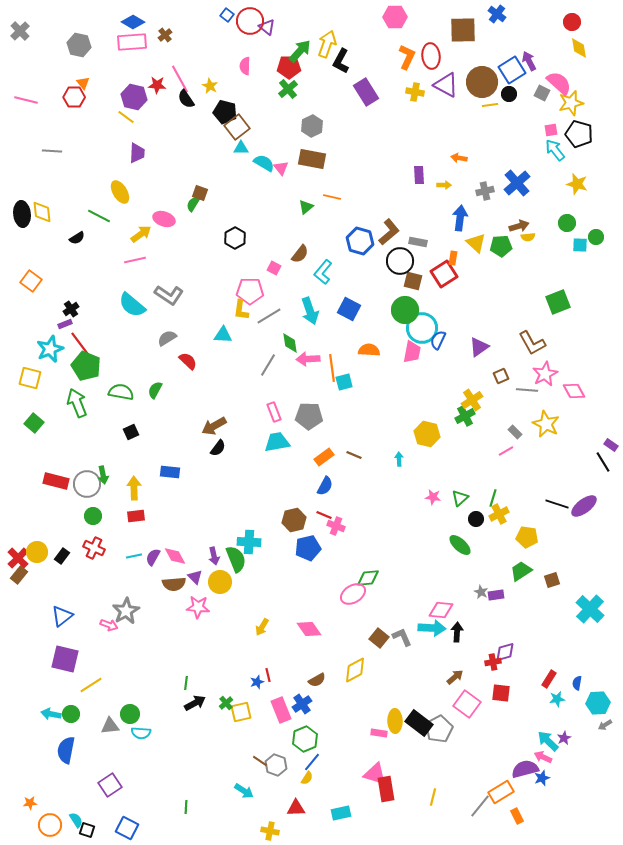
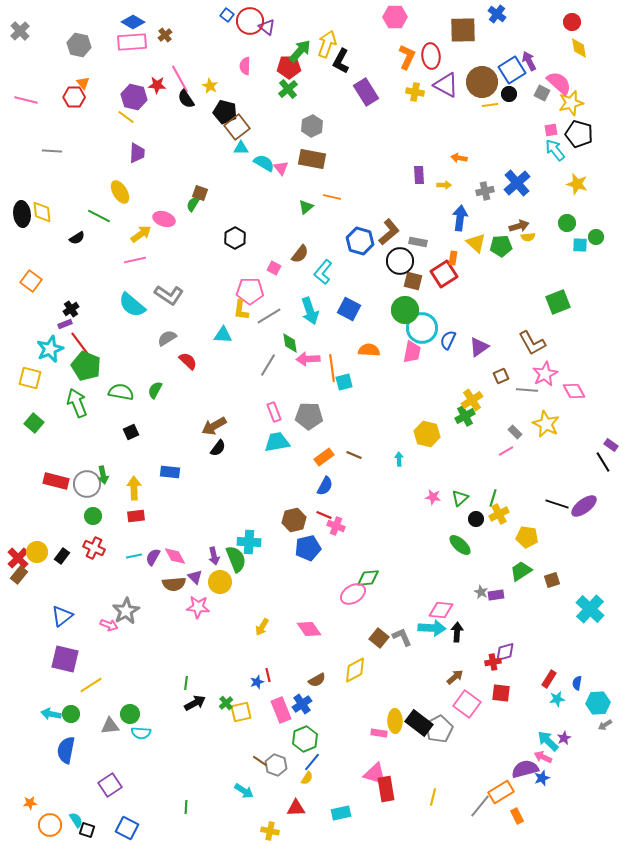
blue semicircle at (438, 340): moved 10 px right
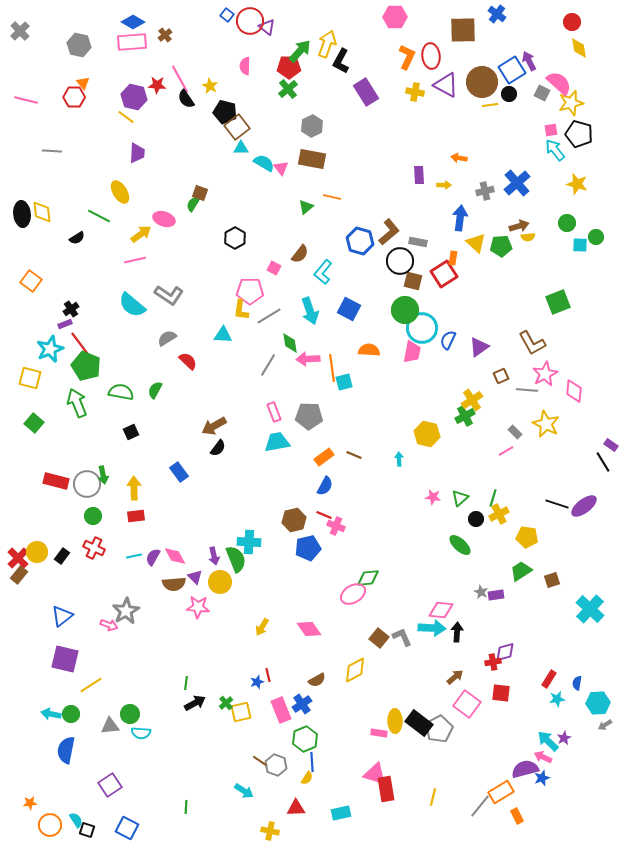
pink diamond at (574, 391): rotated 35 degrees clockwise
blue rectangle at (170, 472): moved 9 px right; rotated 48 degrees clockwise
blue line at (312, 762): rotated 42 degrees counterclockwise
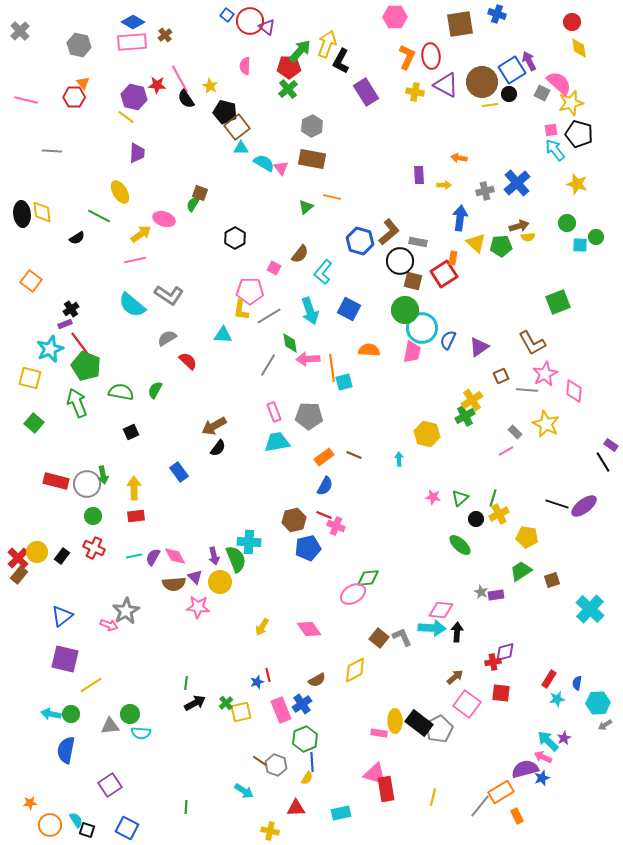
blue cross at (497, 14): rotated 18 degrees counterclockwise
brown square at (463, 30): moved 3 px left, 6 px up; rotated 8 degrees counterclockwise
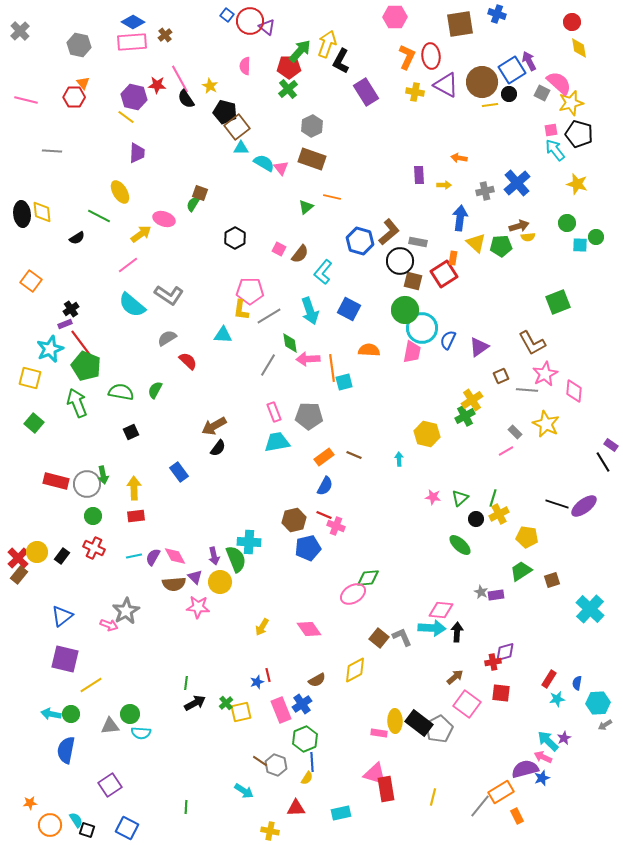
brown rectangle at (312, 159): rotated 8 degrees clockwise
pink line at (135, 260): moved 7 px left, 5 px down; rotated 25 degrees counterclockwise
pink square at (274, 268): moved 5 px right, 19 px up
red line at (81, 345): moved 2 px up
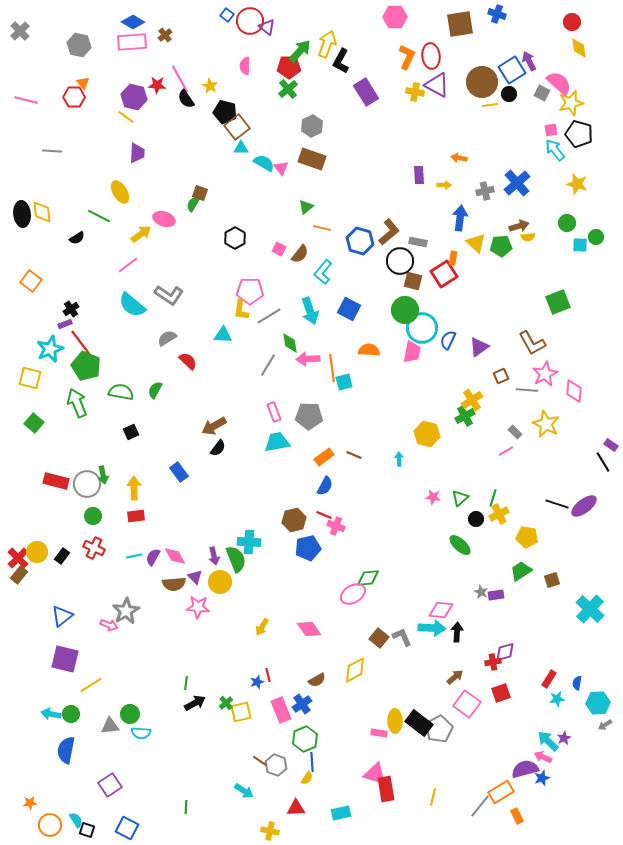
purple triangle at (446, 85): moved 9 px left
orange line at (332, 197): moved 10 px left, 31 px down
red square at (501, 693): rotated 24 degrees counterclockwise
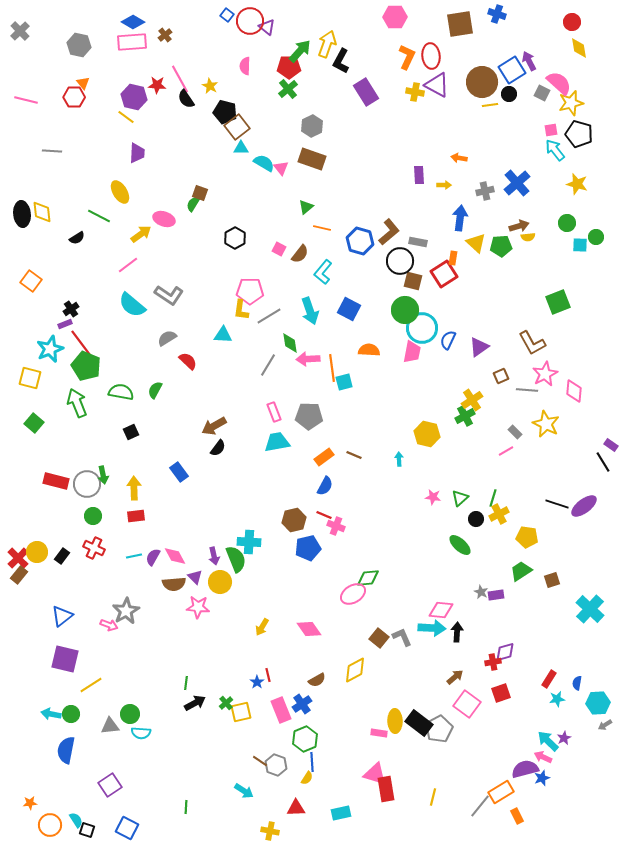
blue star at (257, 682): rotated 16 degrees counterclockwise
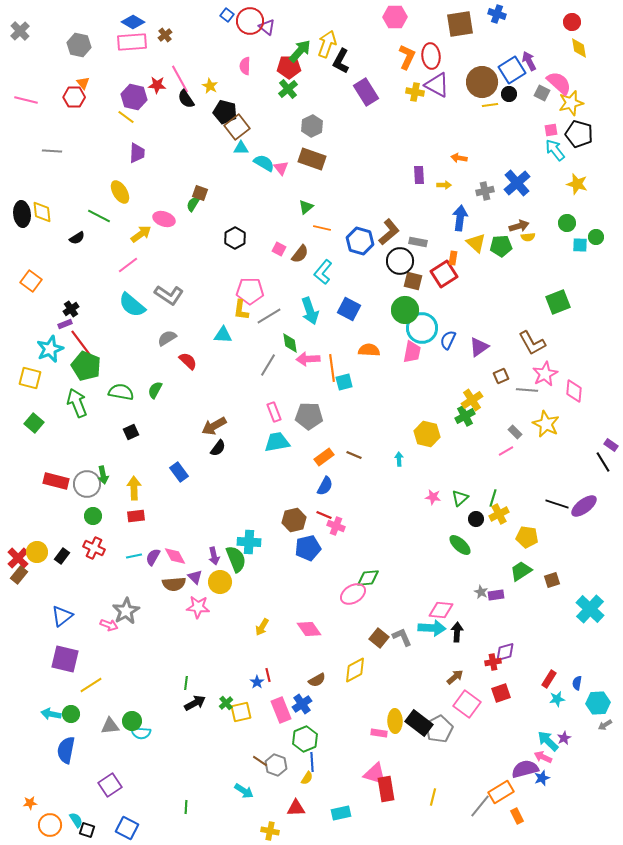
green circle at (130, 714): moved 2 px right, 7 px down
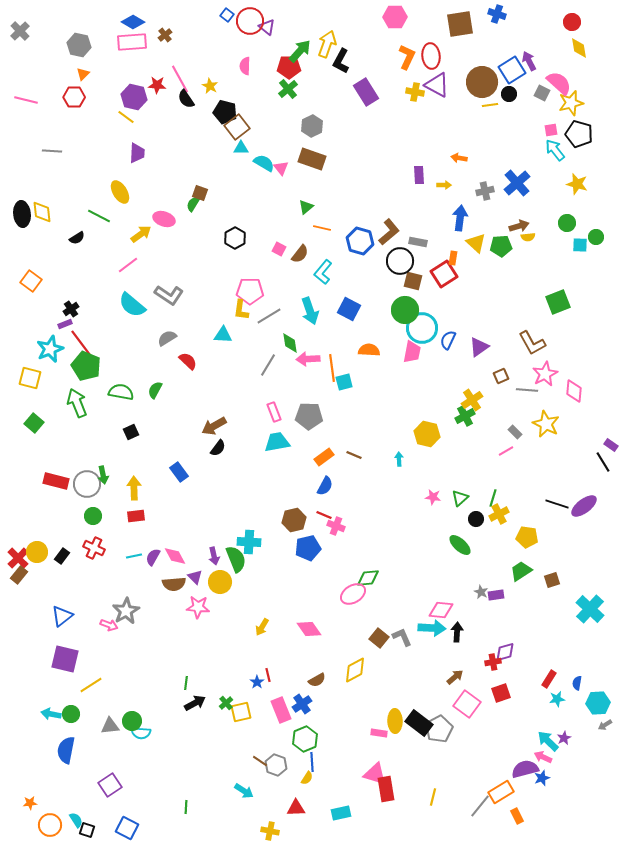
orange triangle at (83, 83): moved 9 px up; rotated 24 degrees clockwise
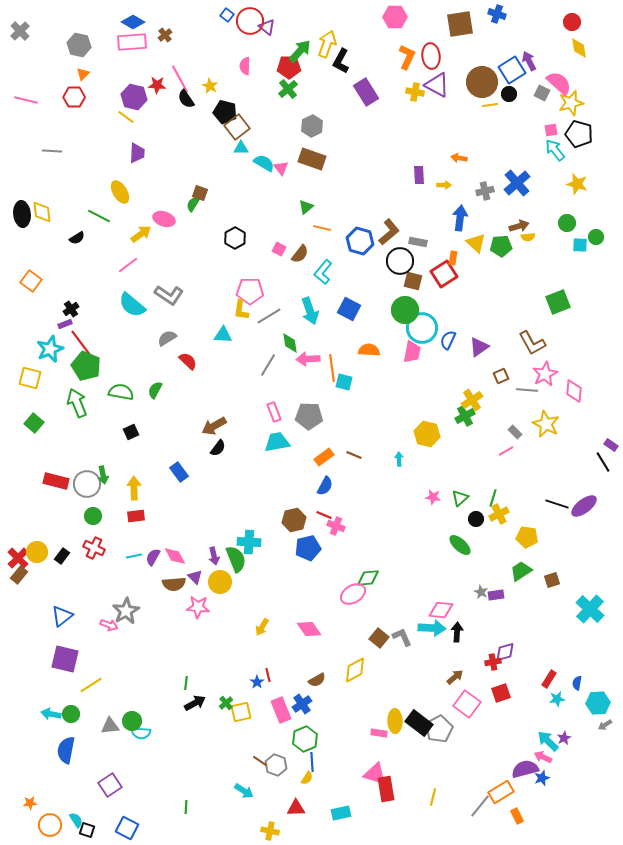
cyan square at (344, 382): rotated 30 degrees clockwise
